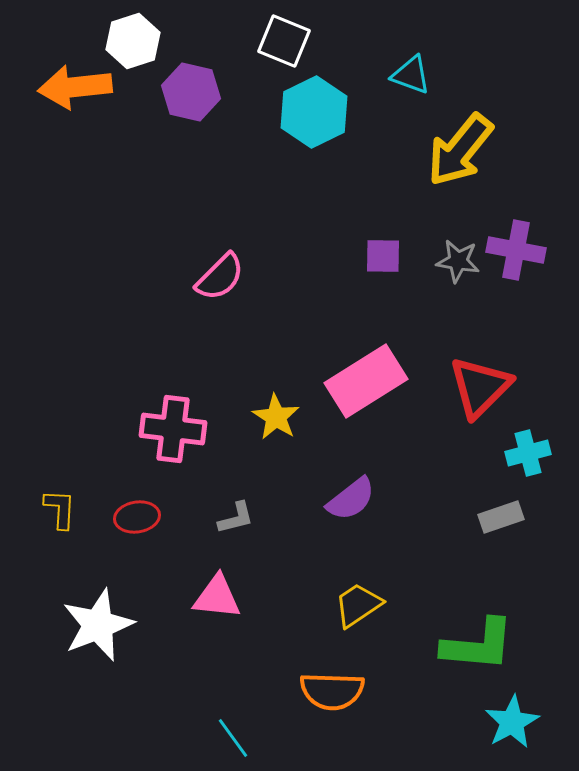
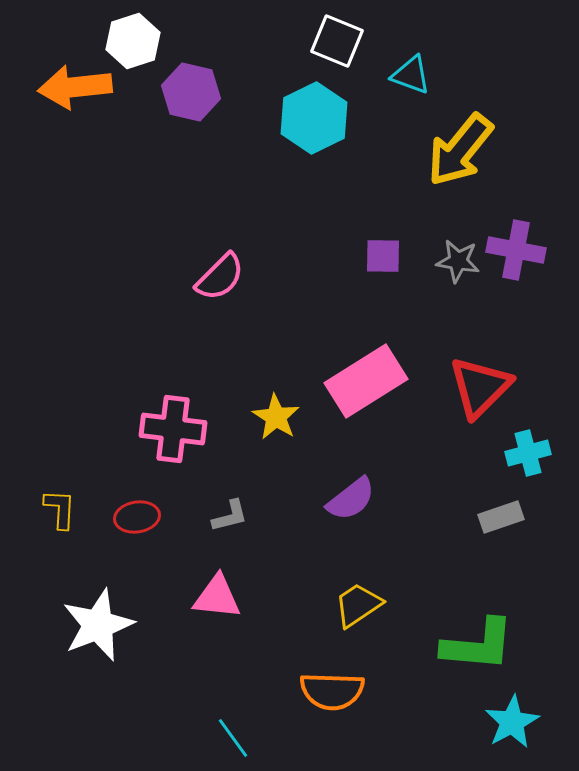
white square: moved 53 px right
cyan hexagon: moved 6 px down
gray L-shape: moved 6 px left, 2 px up
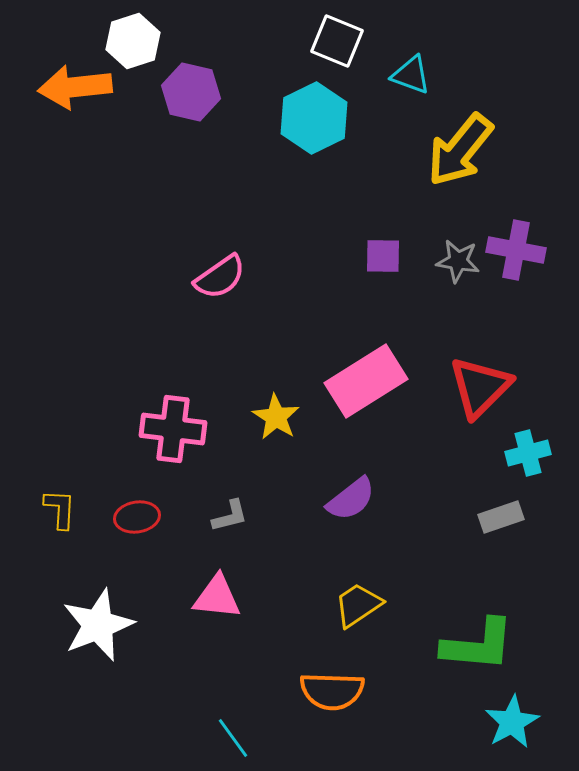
pink semicircle: rotated 10 degrees clockwise
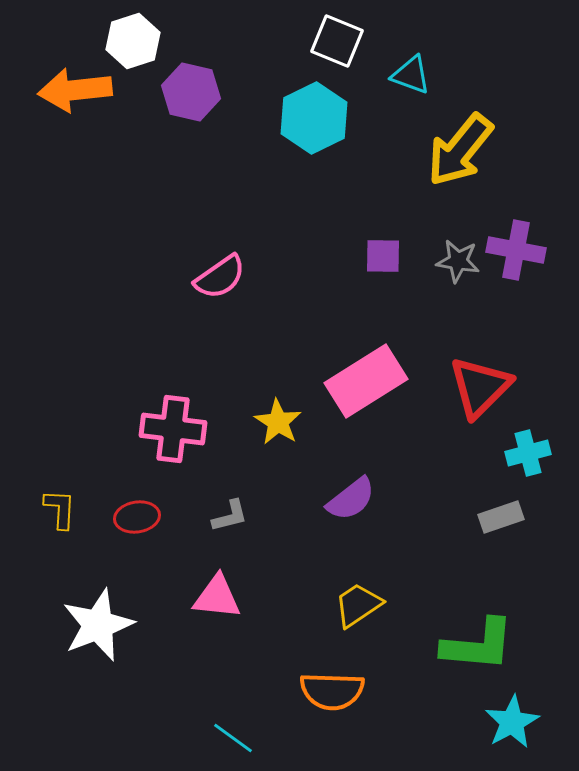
orange arrow: moved 3 px down
yellow star: moved 2 px right, 5 px down
cyan line: rotated 18 degrees counterclockwise
